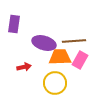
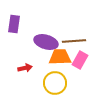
purple ellipse: moved 2 px right, 1 px up
red arrow: moved 1 px right, 1 px down
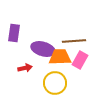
purple rectangle: moved 9 px down
purple ellipse: moved 3 px left, 7 px down
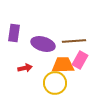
purple ellipse: moved 5 px up
orange trapezoid: moved 3 px right, 8 px down
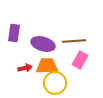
orange trapezoid: moved 16 px left, 1 px down
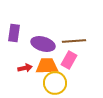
pink rectangle: moved 11 px left
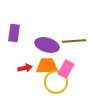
purple ellipse: moved 4 px right, 1 px down
pink rectangle: moved 3 px left, 9 px down
yellow circle: moved 1 px right, 1 px up
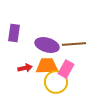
brown line: moved 3 px down
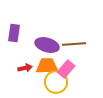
pink rectangle: rotated 12 degrees clockwise
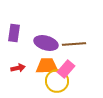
purple ellipse: moved 1 px left, 2 px up
red arrow: moved 7 px left
yellow circle: moved 1 px right, 1 px up
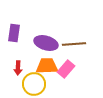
red arrow: rotated 104 degrees clockwise
yellow circle: moved 23 px left, 3 px down
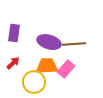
purple ellipse: moved 3 px right, 1 px up
red arrow: moved 5 px left, 5 px up; rotated 136 degrees counterclockwise
yellow circle: moved 2 px up
